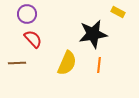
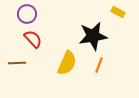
black star: moved 2 px down
orange line: rotated 14 degrees clockwise
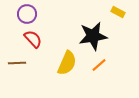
orange line: rotated 28 degrees clockwise
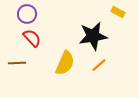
red semicircle: moved 1 px left, 1 px up
yellow semicircle: moved 2 px left
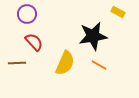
red semicircle: moved 2 px right, 4 px down
orange line: rotated 70 degrees clockwise
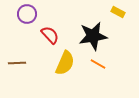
red semicircle: moved 16 px right, 7 px up
orange line: moved 1 px left, 1 px up
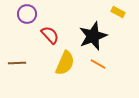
black star: rotated 12 degrees counterclockwise
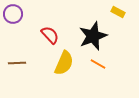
purple circle: moved 14 px left
yellow semicircle: moved 1 px left
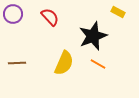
red semicircle: moved 18 px up
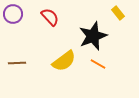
yellow rectangle: moved 1 px down; rotated 24 degrees clockwise
yellow semicircle: moved 2 px up; rotated 30 degrees clockwise
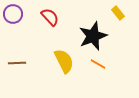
yellow semicircle: rotated 80 degrees counterclockwise
